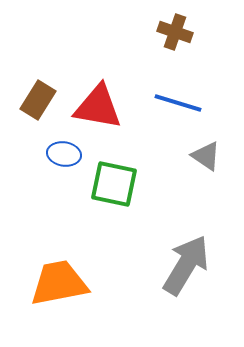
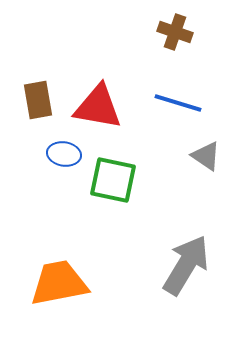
brown rectangle: rotated 42 degrees counterclockwise
green square: moved 1 px left, 4 px up
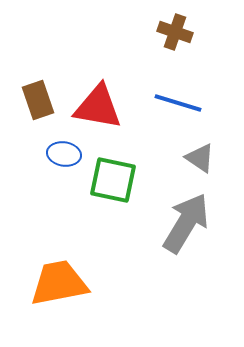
brown rectangle: rotated 9 degrees counterclockwise
gray triangle: moved 6 px left, 2 px down
gray arrow: moved 42 px up
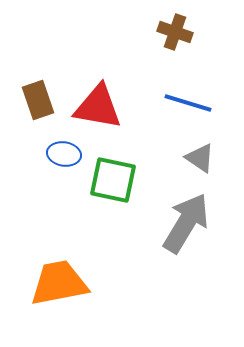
blue line: moved 10 px right
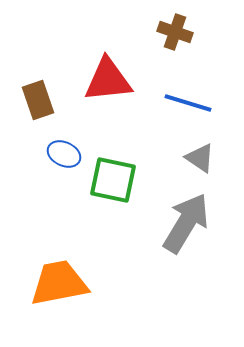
red triangle: moved 10 px right, 27 px up; rotated 16 degrees counterclockwise
blue ellipse: rotated 16 degrees clockwise
